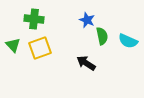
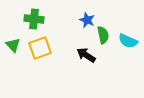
green semicircle: moved 1 px right, 1 px up
black arrow: moved 8 px up
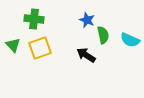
cyan semicircle: moved 2 px right, 1 px up
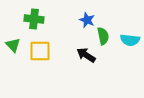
green semicircle: moved 1 px down
cyan semicircle: rotated 18 degrees counterclockwise
yellow square: moved 3 px down; rotated 20 degrees clockwise
